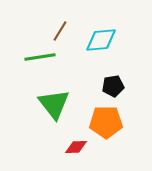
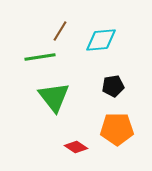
green triangle: moved 7 px up
orange pentagon: moved 11 px right, 7 px down
red diamond: rotated 35 degrees clockwise
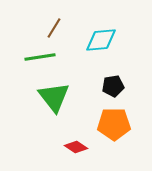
brown line: moved 6 px left, 3 px up
orange pentagon: moved 3 px left, 5 px up
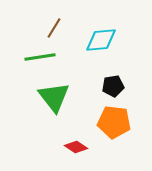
orange pentagon: moved 2 px up; rotated 8 degrees clockwise
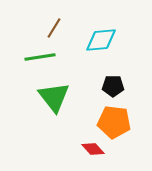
black pentagon: rotated 10 degrees clockwise
red diamond: moved 17 px right, 2 px down; rotated 15 degrees clockwise
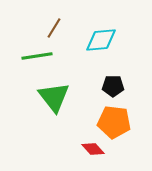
green line: moved 3 px left, 1 px up
